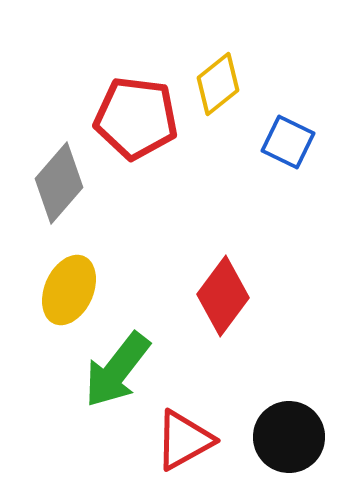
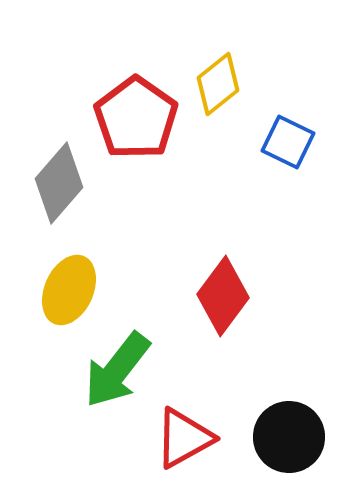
red pentagon: rotated 28 degrees clockwise
red triangle: moved 2 px up
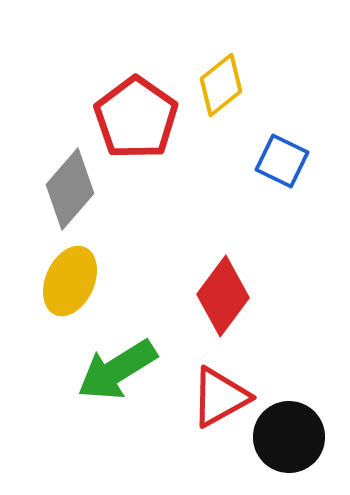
yellow diamond: moved 3 px right, 1 px down
blue square: moved 6 px left, 19 px down
gray diamond: moved 11 px right, 6 px down
yellow ellipse: moved 1 px right, 9 px up
green arrow: rotated 20 degrees clockwise
red triangle: moved 36 px right, 41 px up
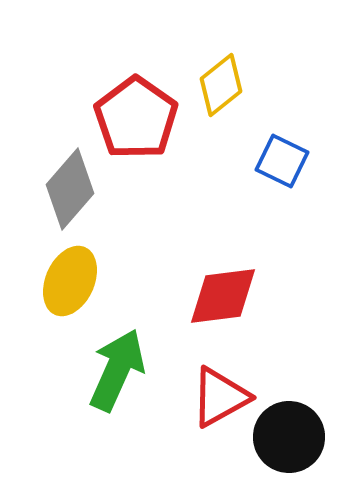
red diamond: rotated 46 degrees clockwise
green arrow: rotated 146 degrees clockwise
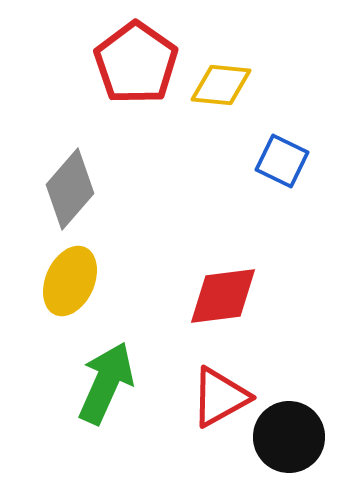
yellow diamond: rotated 44 degrees clockwise
red pentagon: moved 55 px up
green arrow: moved 11 px left, 13 px down
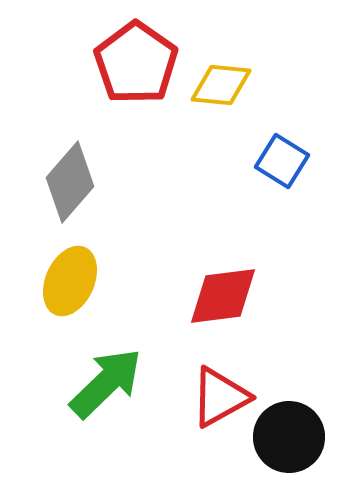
blue square: rotated 6 degrees clockwise
gray diamond: moved 7 px up
green arrow: rotated 22 degrees clockwise
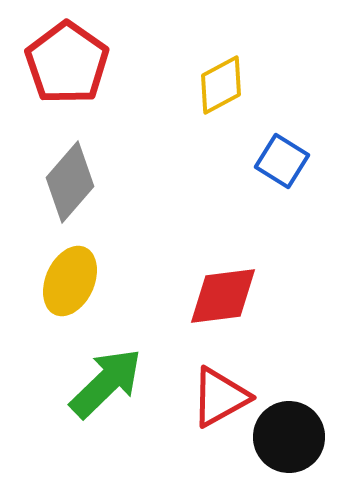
red pentagon: moved 69 px left
yellow diamond: rotated 34 degrees counterclockwise
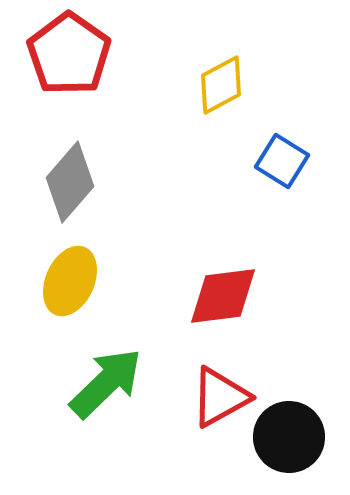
red pentagon: moved 2 px right, 9 px up
